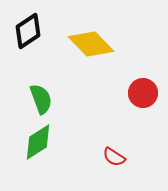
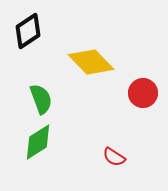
yellow diamond: moved 18 px down
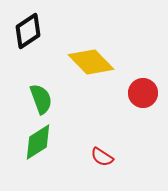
red semicircle: moved 12 px left
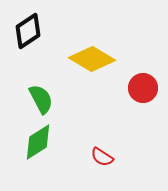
yellow diamond: moved 1 px right, 3 px up; rotated 15 degrees counterclockwise
red circle: moved 5 px up
green semicircle: rotated 8 degrees counterclockwise
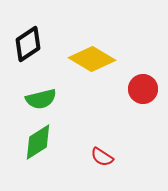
black diamond: moved 13 px down
red circle: moved 1 px down
green semicircle: rotated 104 degrees clockwise
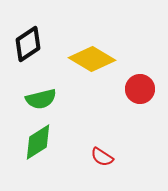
red circle: moved 3 px left
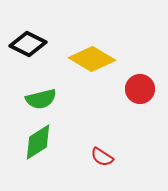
black diamond: rotated 60 degrees clockwise
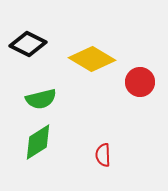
red circle: moved 7 px up
red semicircle: moved 1 px right, 2 px up; rotated 55 degrees clockwise
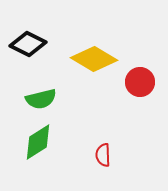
yellow diamond: moved 2 px right
